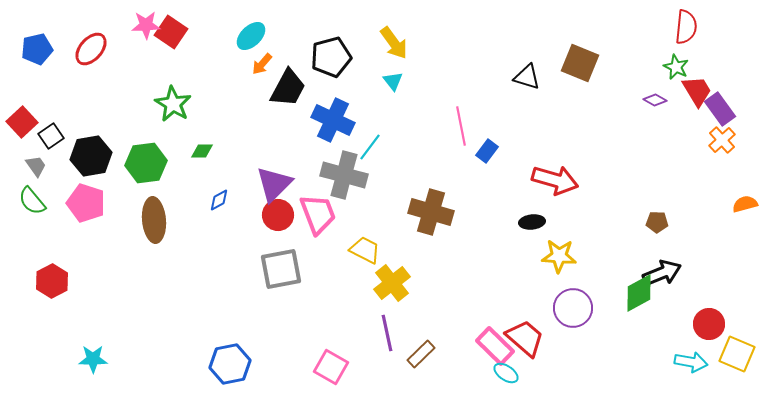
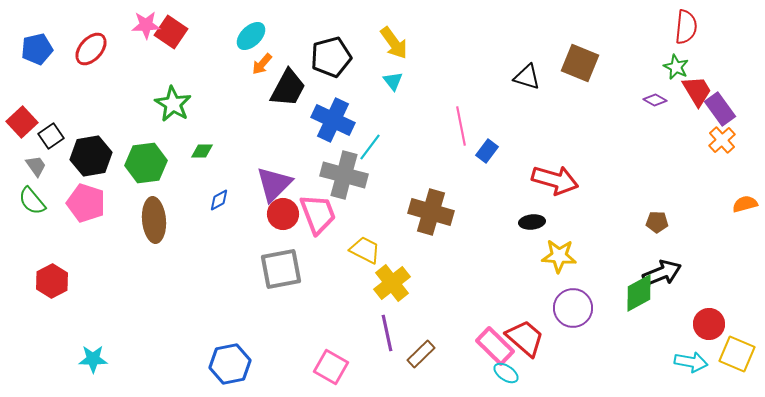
red circle at (278, 215): moved 5 px right, 1 px up
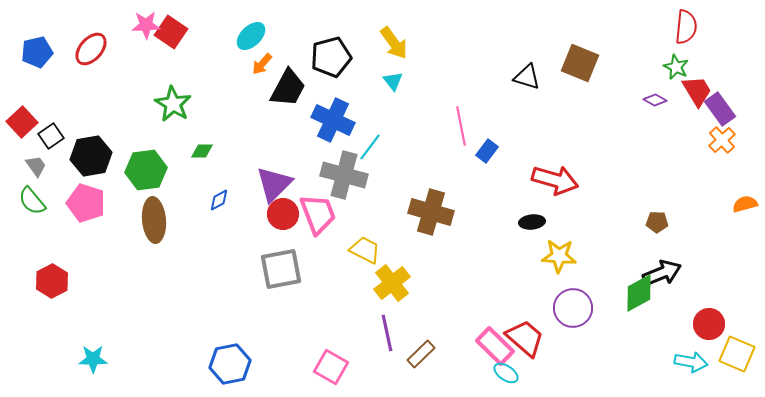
blue pentagon at (37, 49): moved 3 px down
green hexagon at (146, 163): moved 7 px down
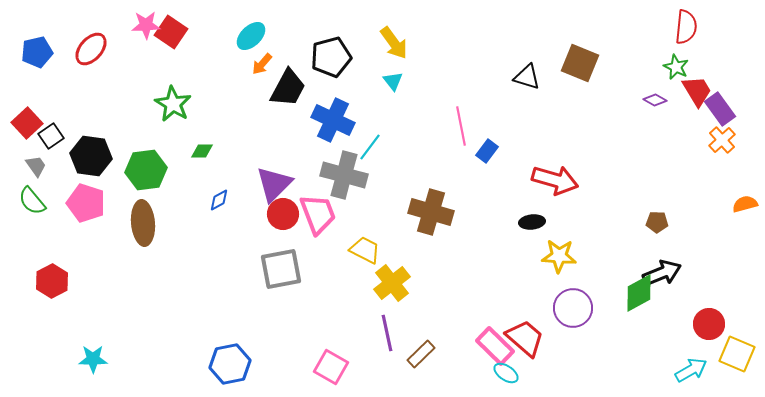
red square at (22, 122): moved 5 px right, 1 px down
black hexagon at (91, 156): rotated 18 degrees clockwise
brown ellipse at (154, 220): moved 11 px left, 3 px down
cyan arrow at (691, 362): moved 8 px down; rotated 40 degrees counterclockwise
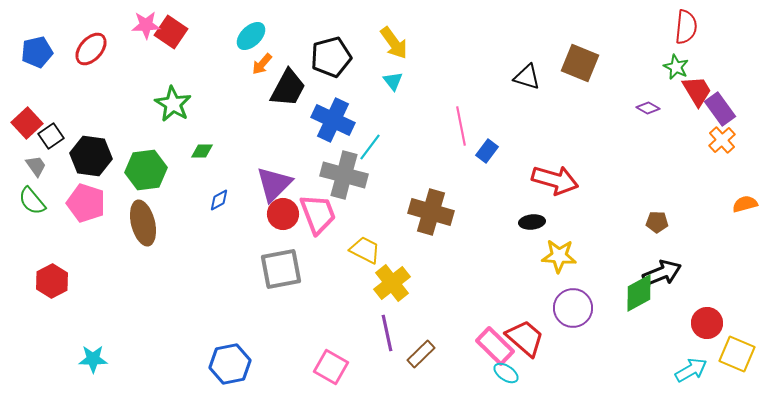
purple diamond at (655, 100): moved 7 px left, 8 px down
brown ellipse at (143, 223): rotated 9 degrees counterclockwise
red circle at (709, 324): moved 2 px left, 1 px up
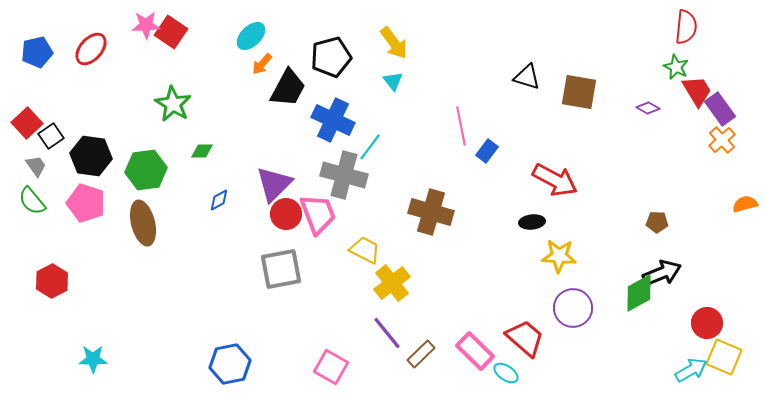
brown square at (580, 63): moved 1 px left, 29 px down; rotated 12 degrees counterclockwise
red arrow at (555, 180): rotated 12 degrees clockwise
red circle at (283, 214): moved 3 px right
purple line at (387, 333): rotated 27 degrees counterclockwise
pink rectangle at (495, 346): moved 20 px left, 5 px down
yellow square at (737, 354): moved 13 px left, 3 px down
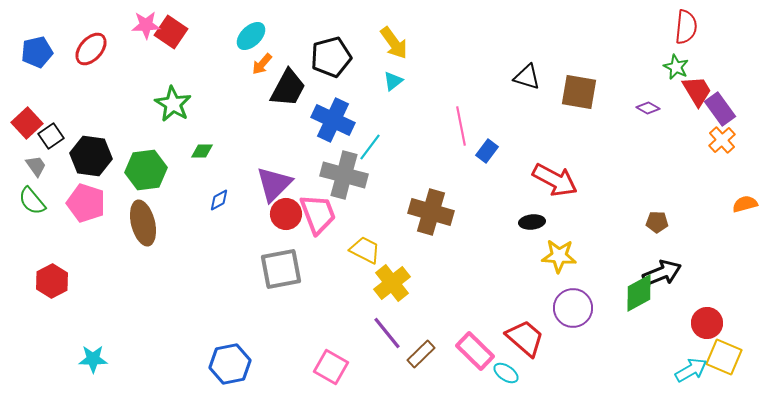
cyan triangle at (393, 81): rotated 30 degrees clockwise
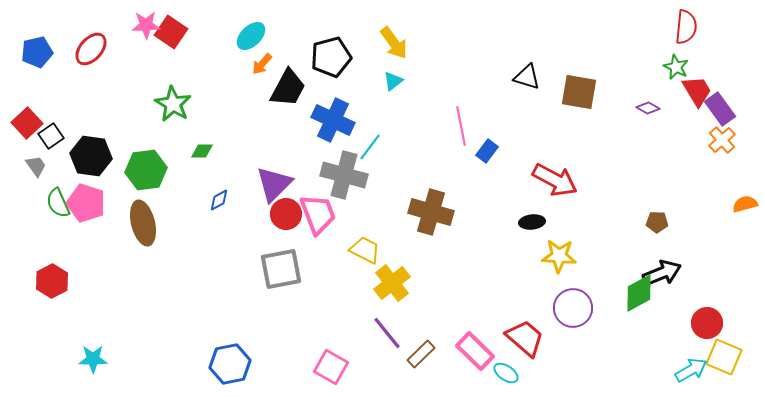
green semicircle at (32, 201): moved 26 px right, 2 px down; rotated 16 degrees clockwise
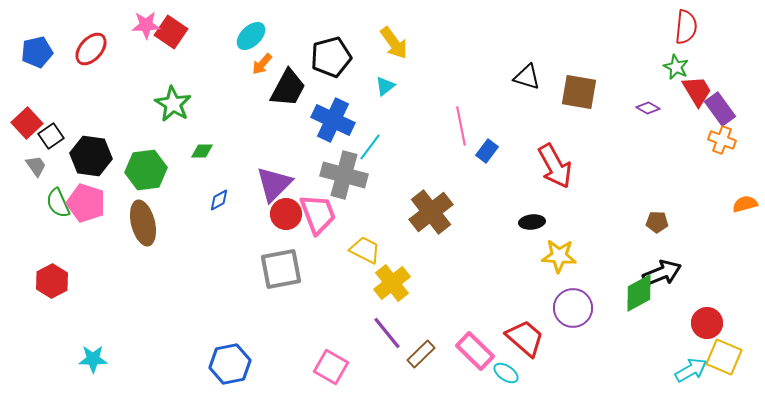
cyan triangle at (393, 81): moved 8 px left, 5 px down
orange cross at (722, 140): rotated 28 degrees counterclockwise
red arrow at (555, 180): moved 14 px up; rotated 33 degrees clockwise
brown cross at (431, 212): rotated 36 degrees clockwise
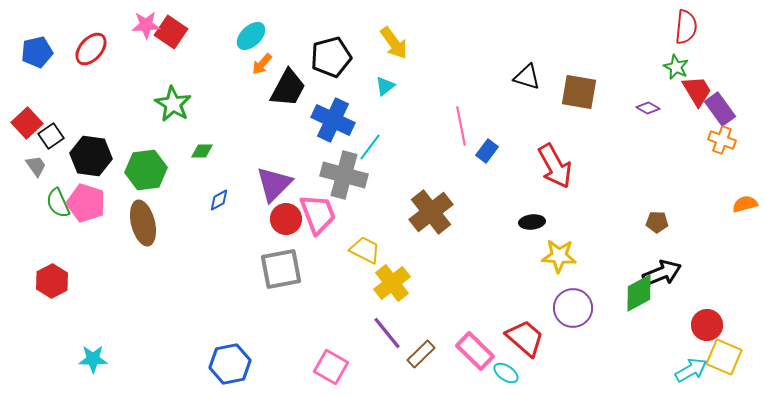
red circle at (286, 214): moved 5 px down
red circle at (707, 323): moved 2 px down
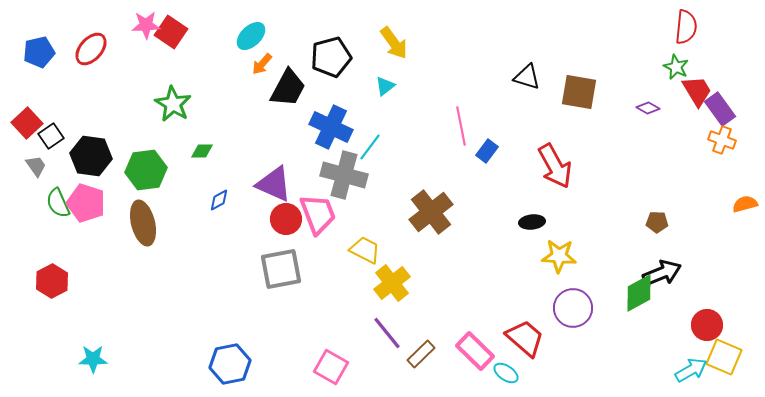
blue pentagon at (37, 52): moved 2 px right
blue cross at (333, 120): moved 2 px left, 7 px down
purple triangle at (274, 184): rotated 51 degrees counterclockwise
